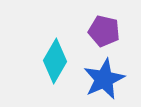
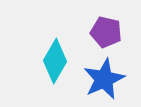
purple pentagon: moved 2 px right, 1 px down
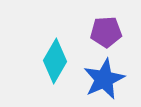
purple pentagon: rotated 16 degrees counterclockwise
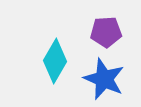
blue star: rotated 24 degrees counterclockwise
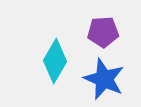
purple pentagon: moved 3 px left
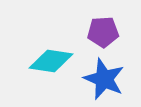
cyan diamond: moved 4 px left; rotated 69 degrees clockwise
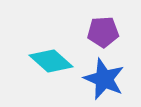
cyan diamond: rotated 33 degrees clockwise
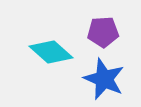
cyan diamond: moved 9 px up
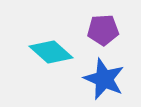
purple pentagon: moved 2 px up
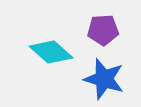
blue star: rotated 6 degrees counterclockwise
